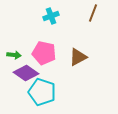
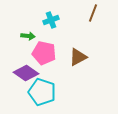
cyan cross: moved 4 px down
green arrow: moved 14 px right, 19 px up
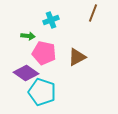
brown triangle: moved 1 px left
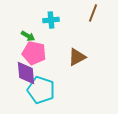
cyan cross: rotated 14 degrees clockwise
green arrow: rotated 24 degrees clockwise
pink pentagon: moved 10 px left
purple diamond: rotated 50 degrees clockwise
cyan pentagon: moved 1 px left, 2 px up
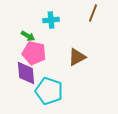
cyan pentagon: moved 8 px right, 1 px down
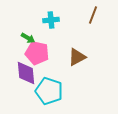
brown line: moved 2 px down
green arrow: moved 2 px down
pink pentagon: moved 3 px right
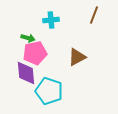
brown line: moved 1 px right
green arrow: rotated 16 degrees counterclockwise
pink pentagon: moved 2 px left; rotated 25 degrees counterclockwise
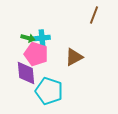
cyan cross: moved 9 px left, 18 px down
pink pentagon: moved 1 px right, 1 px down; rotated 30 degrees clockwise
brown triangle: moved 3 px left
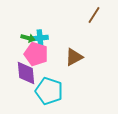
brown line: rotated 12 degrees clockwise
cyan cross: moved 2 px left
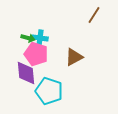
cyan cross: rotated 14 degrees clockwise
